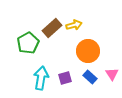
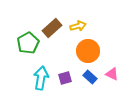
yellow arrow: moved 4 px right, 1 px down
pink triangle: rotated 32 degrees counterclockwise
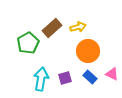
yellow arrow: moved 1 px down
cyan arrow: moved 1 px down
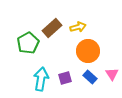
pink triangle: rotated 32 degrees clockwise
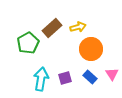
orange circle: moved 3 px right, 2 px up
